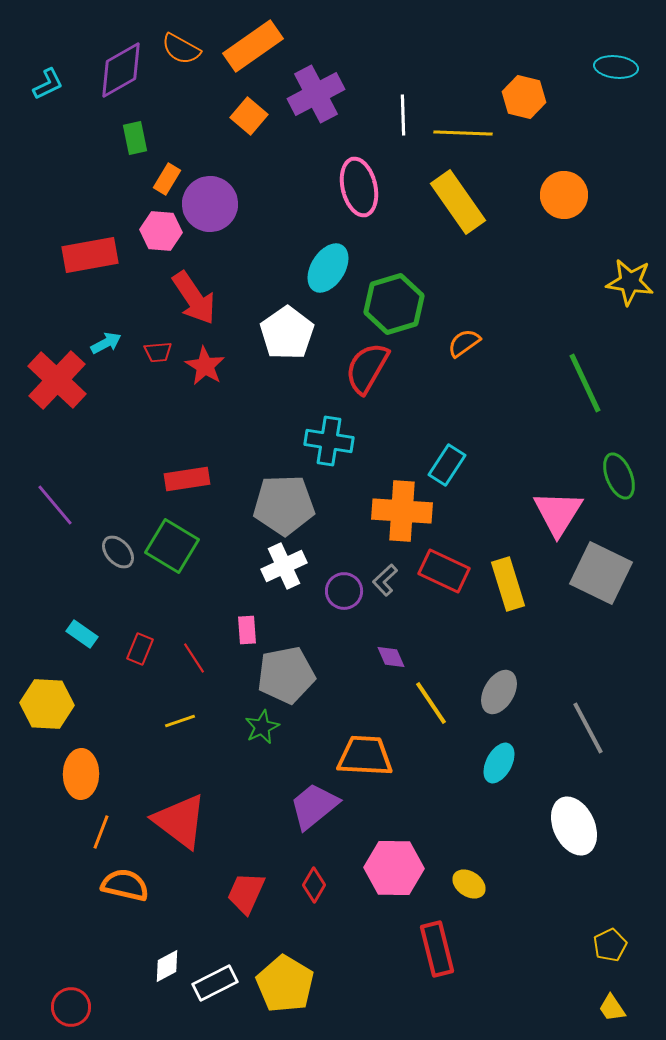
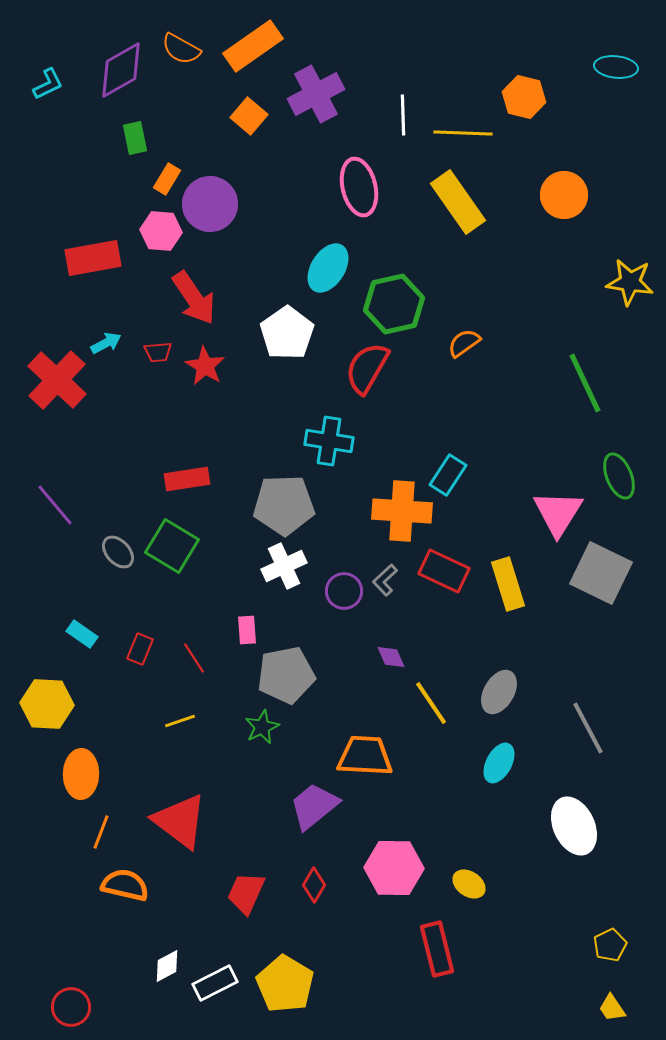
red rectangle at (90, 255): moved 3 px right, 3 px down
green hexagon at (394, 304): rotated 4 degrees clockwise
cyan rectangle at (447, 465): moved 1 px right, 10 px down
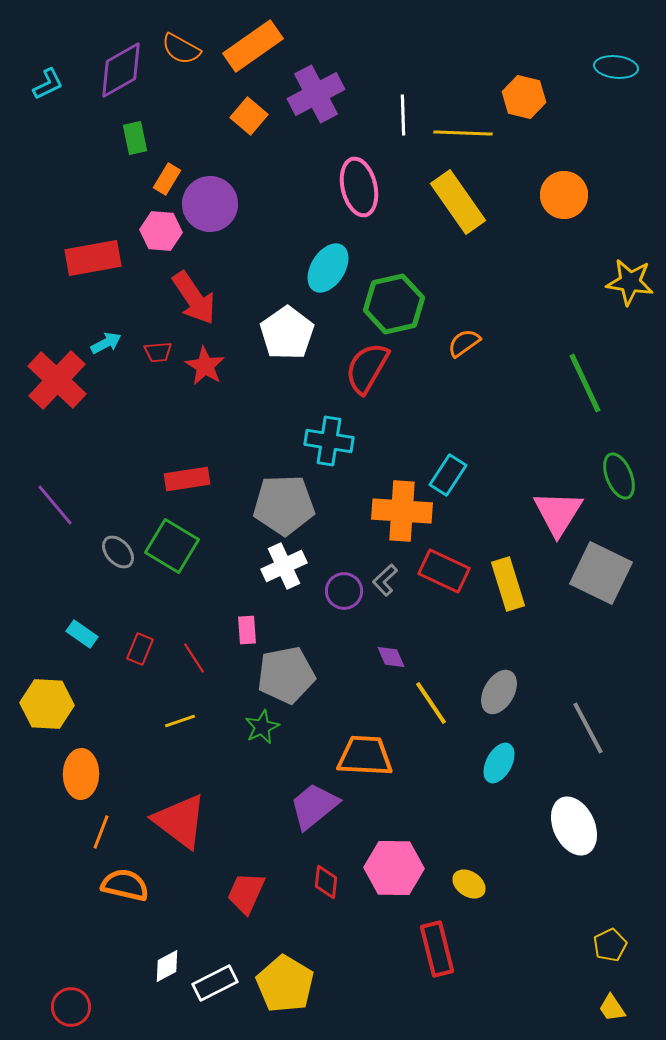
red diamond at (314, 885): moved 12 px right, 3 px up; rotated 24 degrees counterclockwise
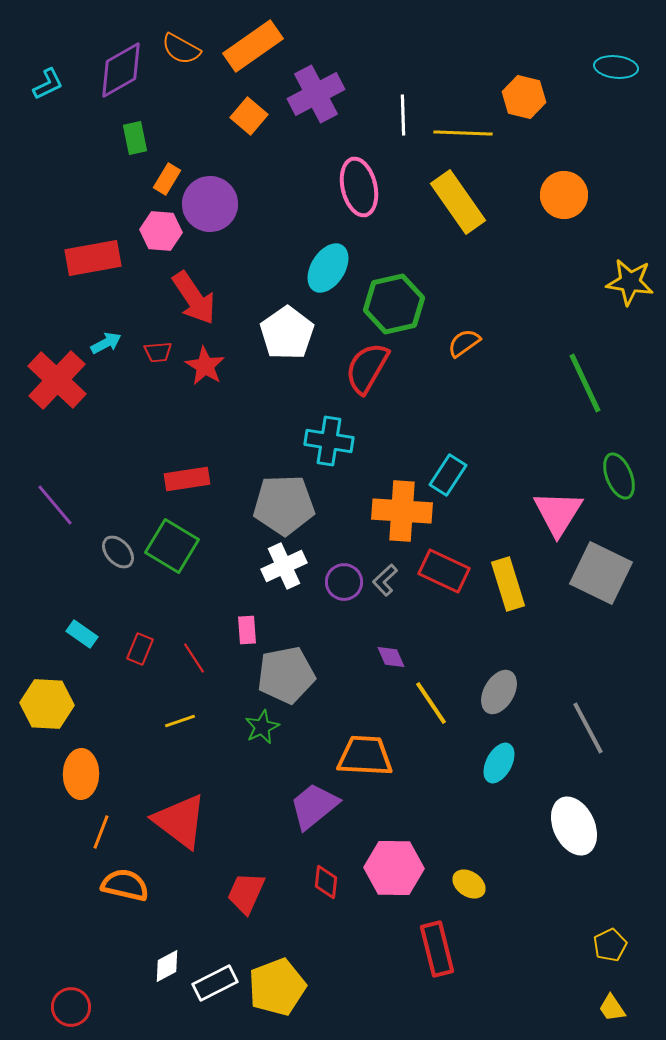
purple circle at (344, 591): moved 9 px up
yellow pentagon at (285, 984): moved 8 px left, 3 px down; rotated 20 degrees clockwise
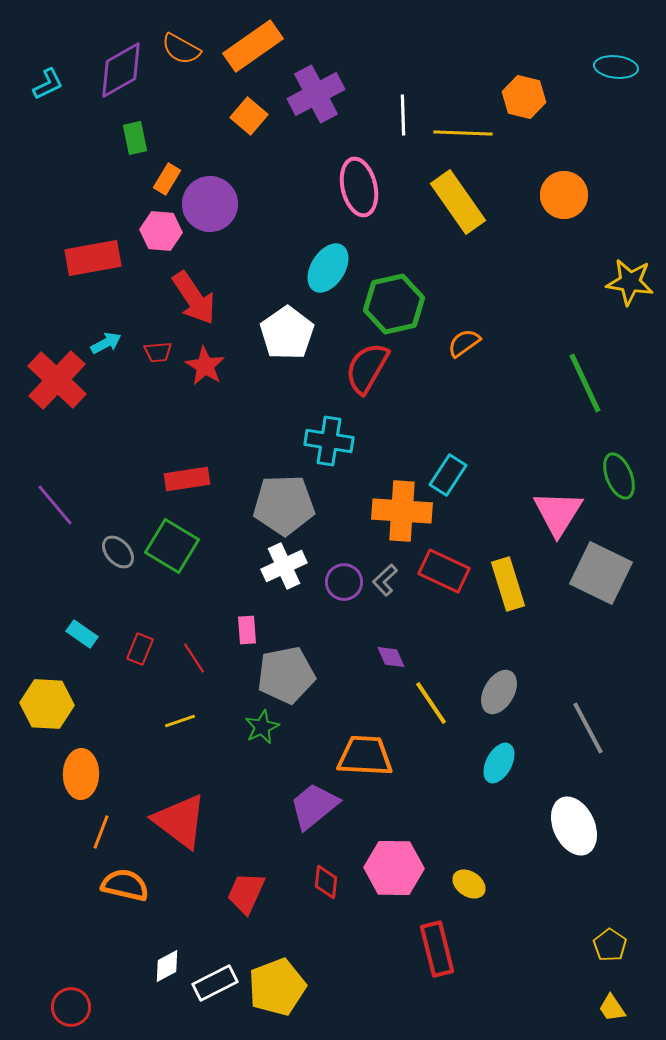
yellow pentagon at (610, 945): rotated 12 degrees counterclockwise
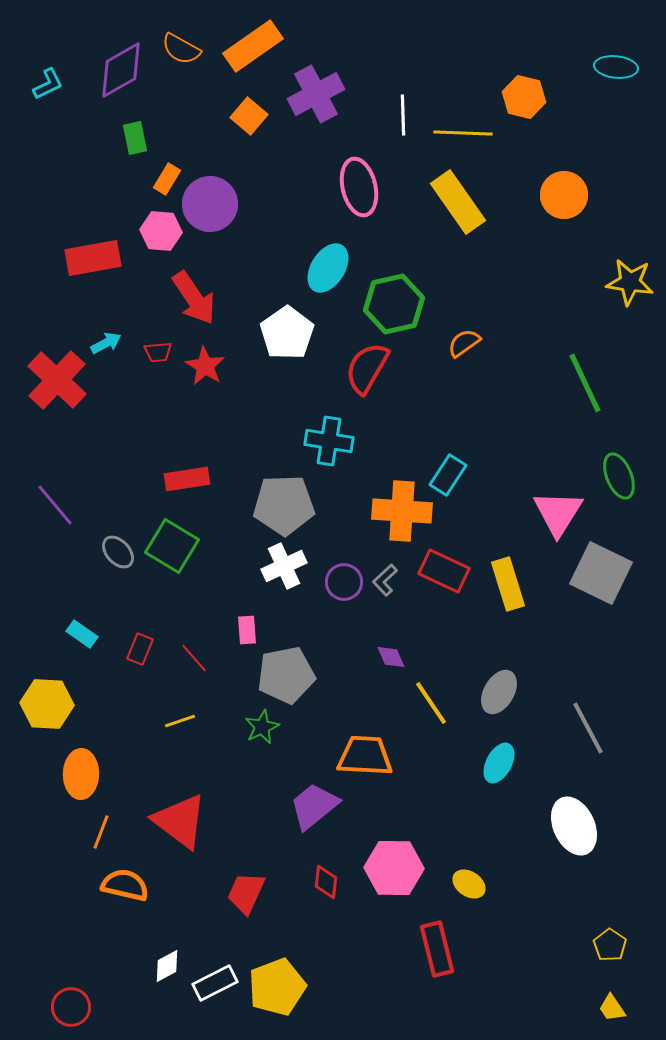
red line at (194, 658): rotated 8 degrees counterclockwise
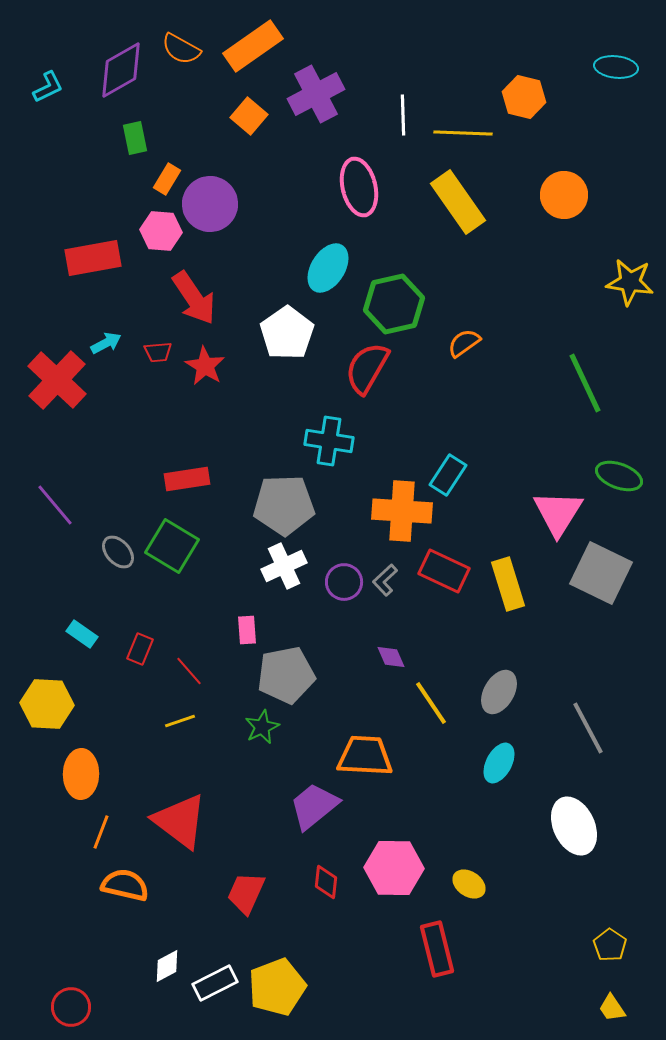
cyan L-shape at (48, 84): moved 3 px down
green ellipse at (619, 476): rotated 48 degrees counterclockwise
red line at (194, 658): moved 5 px left, 13 px down
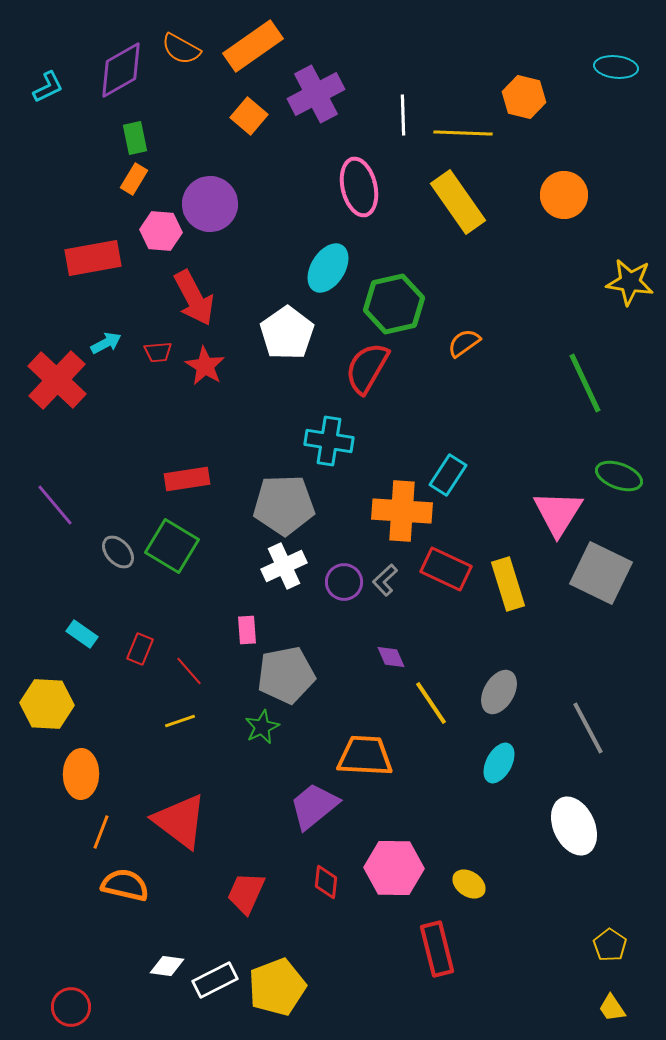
orange rectangle at (167, 179): moved 33 px left
red arrow at (194, 298): rotated 6 degrees clockwise
red rectangle at (444, 571): moved 2 px right, 2 px up
white diamond at (167, 966): rotated 36 degrees clockwise
white rectangle at (215, 983): moved 3 px up
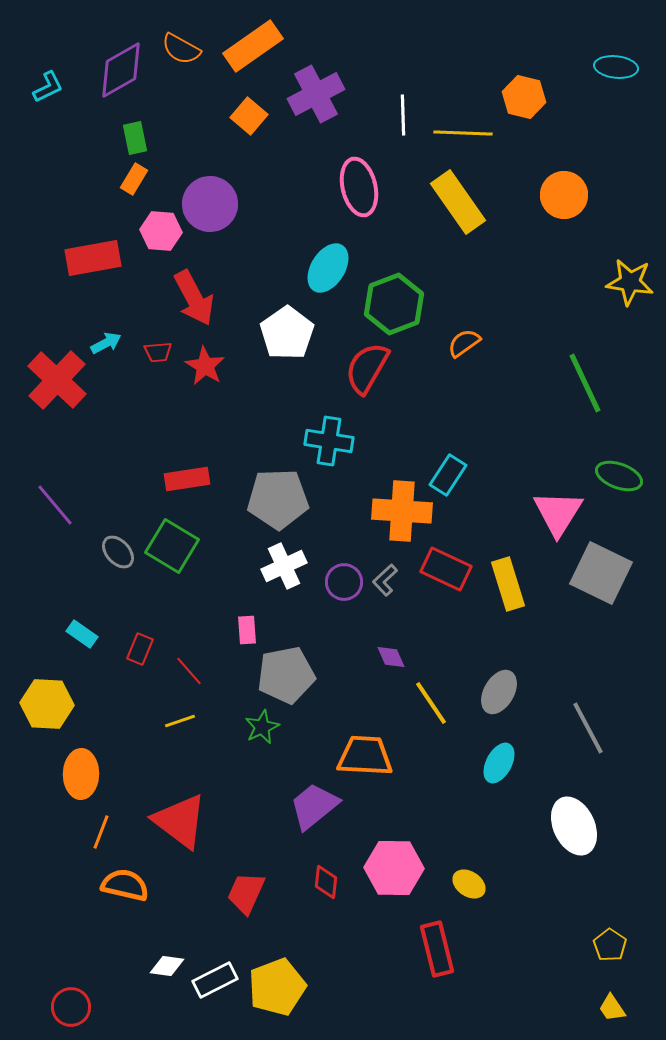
green hexagon at (394, 304): rotated 8 degrees counterclockwise
gray pentagon at (284, 505): moved 6 px left, 6 px up
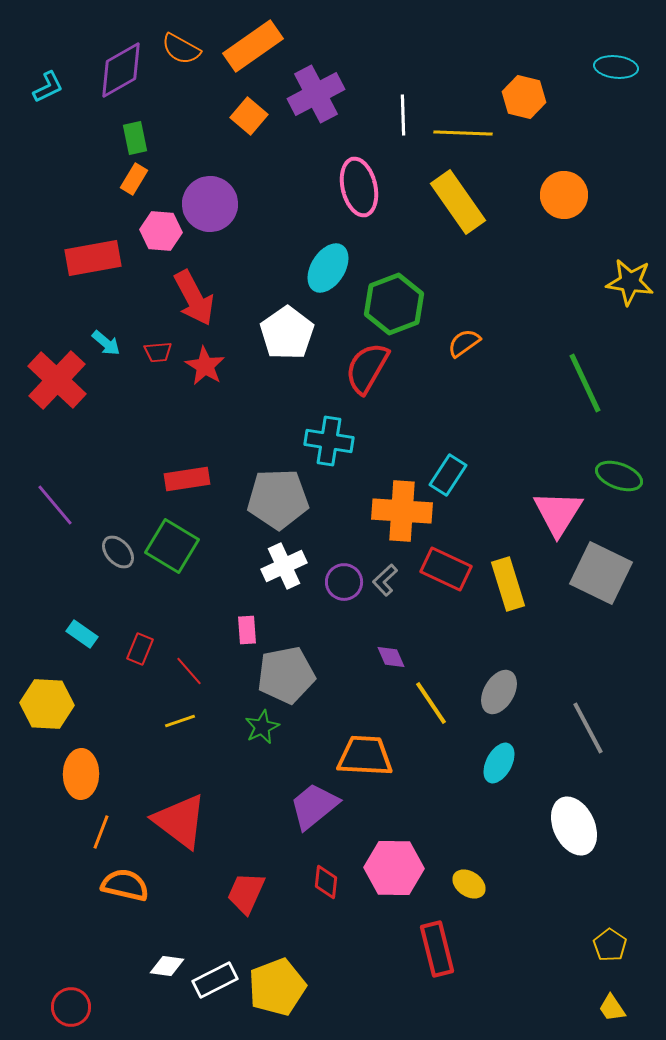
cyan arrow at (106, 343): rotated 68 degrees clockwise
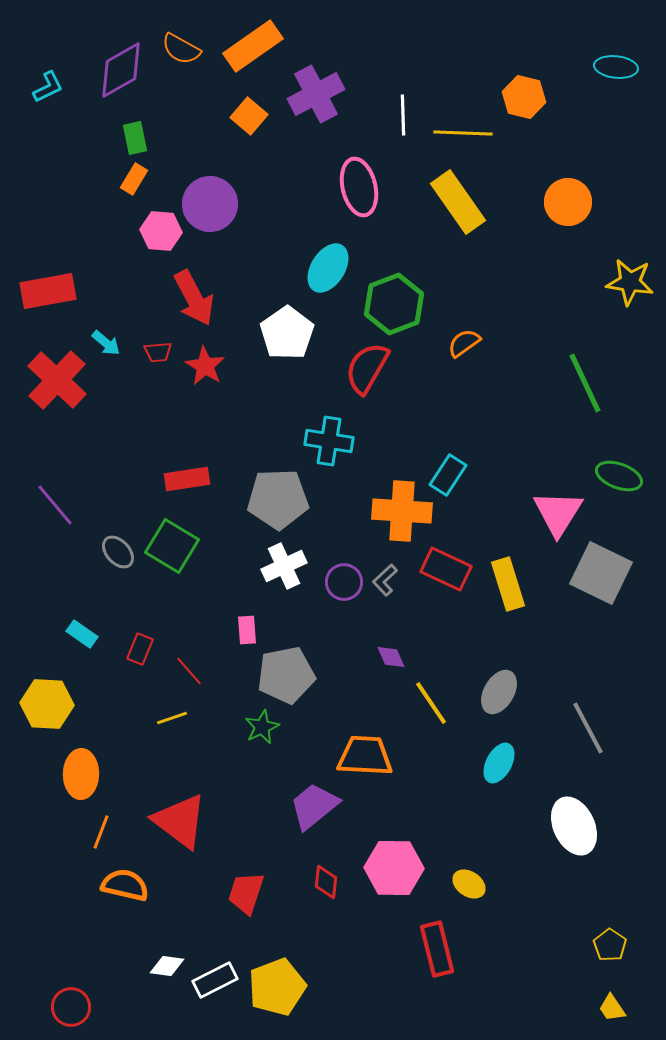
orange circle at (564, 195): moved 4 px right, 7 px down
red rectangle at (93, 258): moved 45 px left, 33 px down
yellow line at (180, 721): moved 8 px left, 3 px up
red trapezoid at (246, 893): rotated 6 degrees counterclockwise
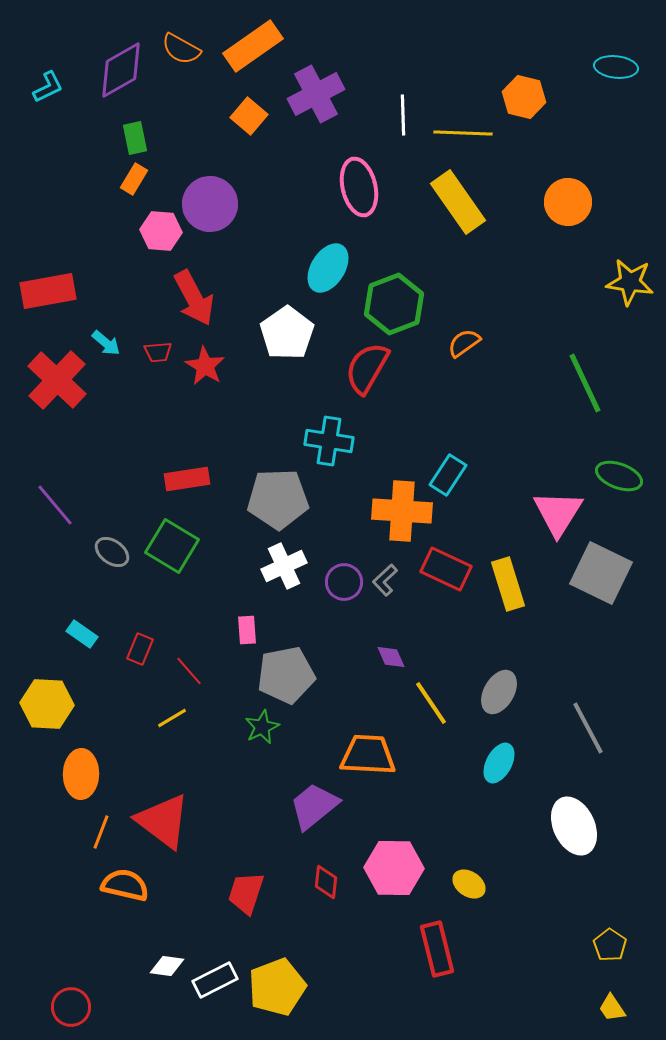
gray ellipse at (118, 552): moved 6 px left; rotated 12 degrees counterclockwise
yellow line at (172, 718): rotated 12 degrees counterclockwise
orange trapezoid at (365, 756): moved 3 px right, 1 px up
red triangle at (180, 821): moved 17 px left
